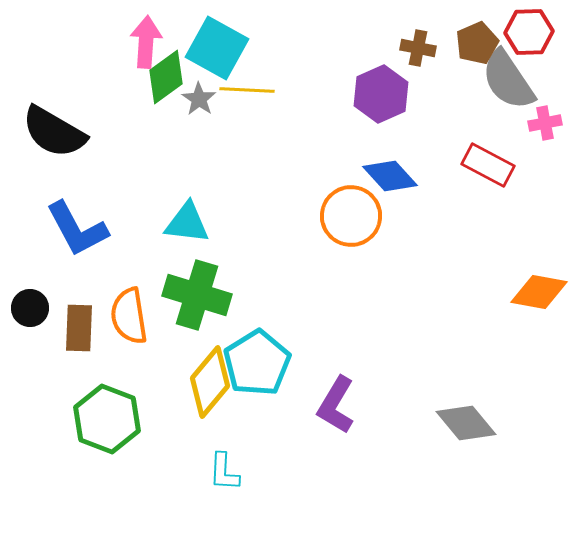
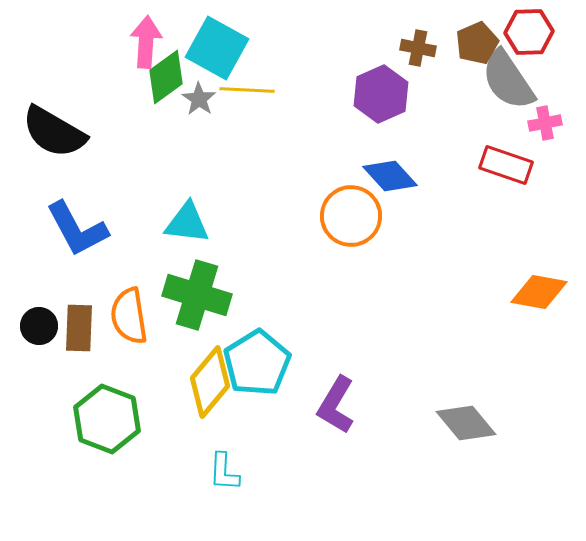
red rectangle: moved 18 px right; rotated 9 degrees counterclockwise
black circle: moved 9 px right, 18 px down
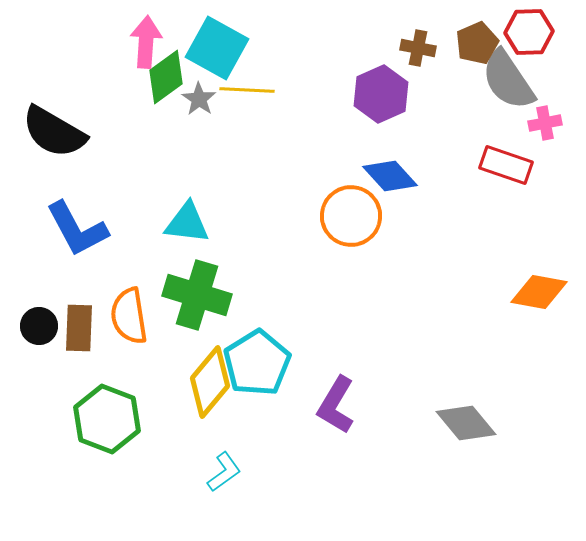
cyan L-shape: rotated 129 degrees counterclockwise
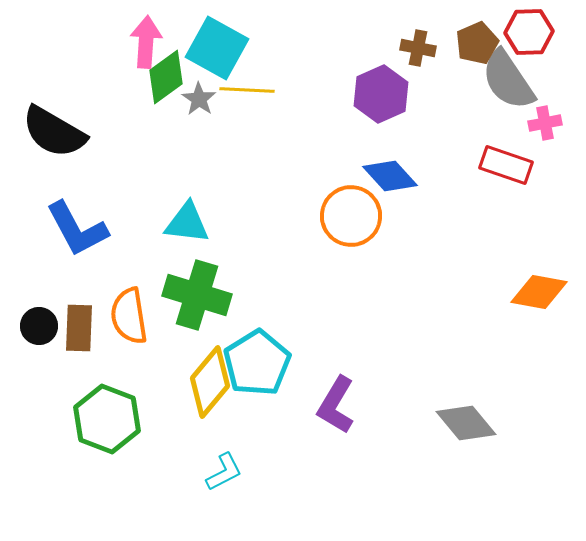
cyan L-shape: rotated 9 degrees clockwise
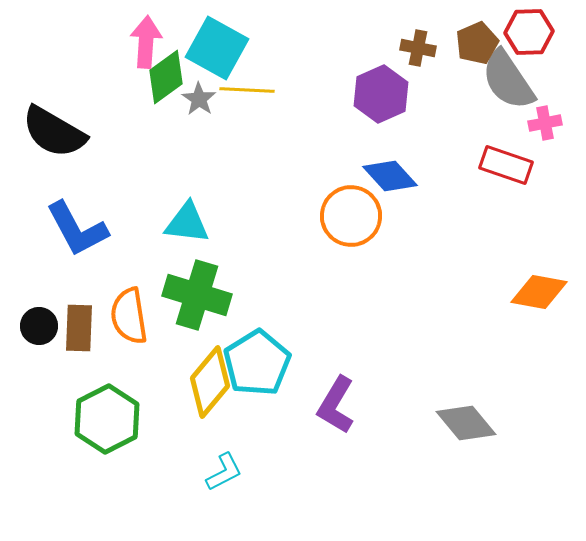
green hexagon: rotated 12 degrees clockwise
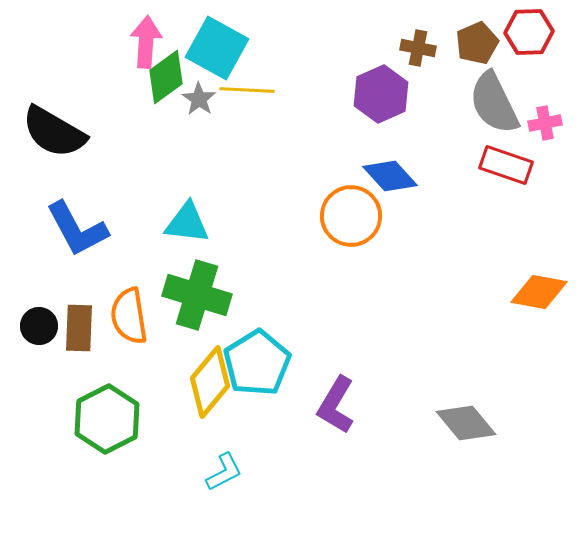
gray semicircle: moved 14 px left, 23 px down; rotated 8 degrees clockwise
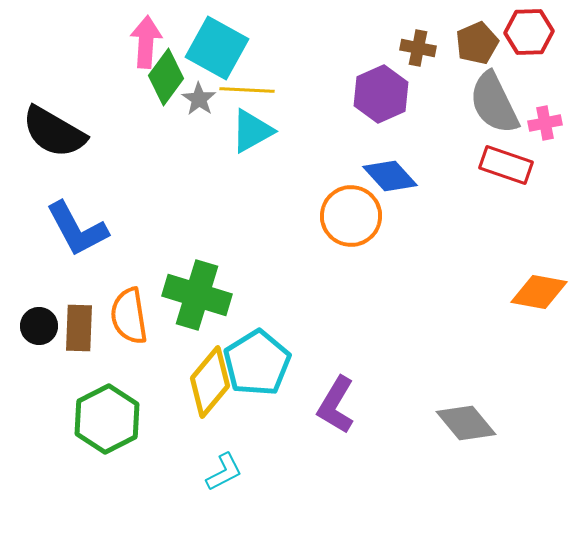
green diamond: rotated 18 degrees counterclockwise
cyan triangle: moved 65 px right, 92 px up; rotated 36 degrees counterclockwise
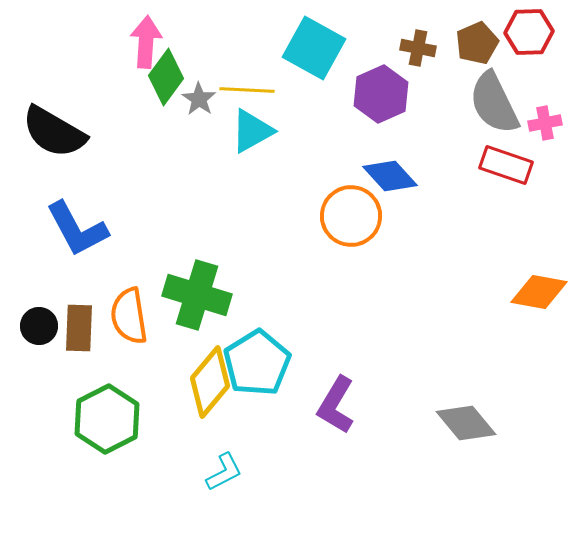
cyan square: moved 97 px right
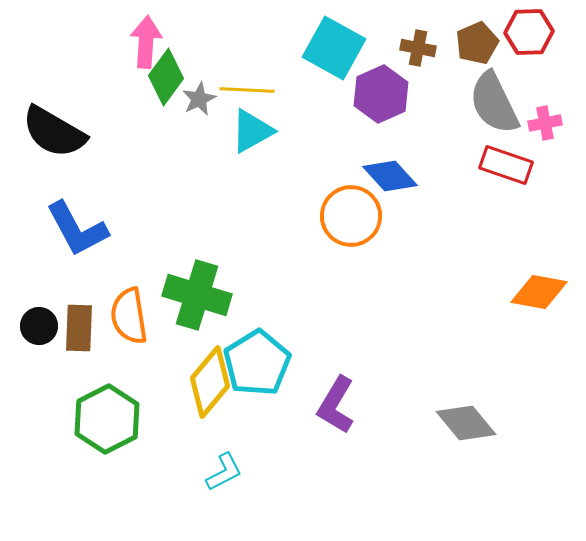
cyan square: moved 20 px right
gray star: rotated 12 degrees clockwise
